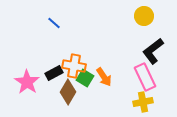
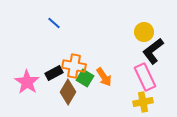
yellow circle: moved 16 px down
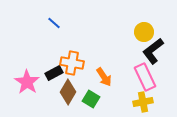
orange cross: moved 2 px left, 3 px up
green square: moved 6 px right, 21 px down
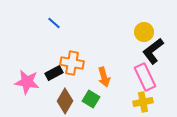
orange arrow: rotated 18 degrees clockwise
pink star: rotated 25 degrees counterclockwise
brown diamond: moved 3 px left, 9 px down
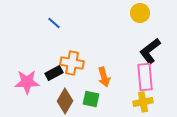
yellow circle: moved 4 px left, 19 px up
black L-shape: moved 3 px left
pink rectangle: rotated 20 degrees clockwise
pink star: rotated 10 degrees counterclockwise
green square: rotated 18 degrees counterclockwise
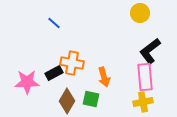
brown diamond: moved 2 px right
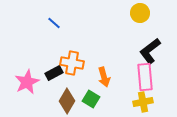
pink star: rotated 25 degrees counterclockwise
green square: rotated 18 degrees clockwise
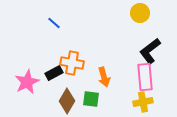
green square: rotated 24 degrees counterclockwise
